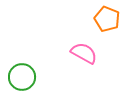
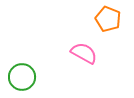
orange pentagon: moved 1 px right
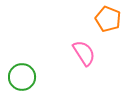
pink semicircle: rotated 28 degrees clockwise
